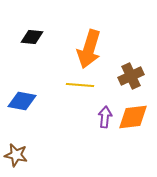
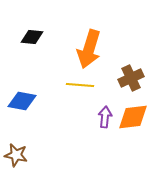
brown cross: moved 2 px down
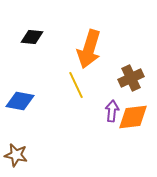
yellow line: moved 4 px left; rotated 60 degrees clockwise
blue diamond: moved 2 px left
purple arrow: moved 7 px right, 6 px up
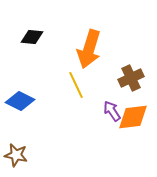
blue diamond: rotated 16 degrees clockwise
purple arrow: rotated 40 degrees counterclockwise
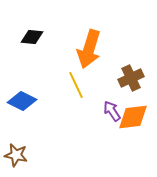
blue diamond: moved 2 px right
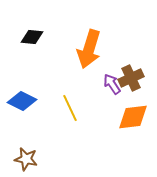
yellow line: moved 6 px left, 23 px down
purple arrow: moved 27 px up
brown star: moved 10 px right, 4 px down
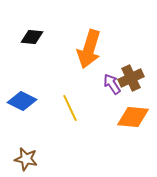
orange diamond: rotated 12 degrees clockwise
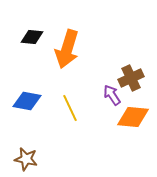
orange arrow: moved 22 px left
purple arrow: moved 11 px down
blue diamond: moved 5 px right; rotated 16 degrees counterclockwise
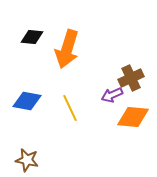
purple arrow: rotated 80 degrees counterclockwise
brown star: moved 1 px right, 1 px down
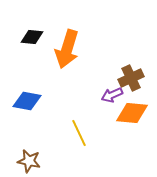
yellow line: moved 9 px right, 25 px down
orange diamond: moved 1 px left, 4 px up
brown star: moved 2 px right, 1 px down
